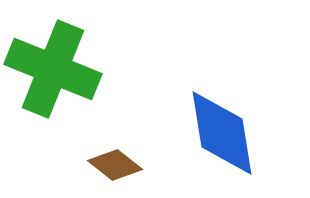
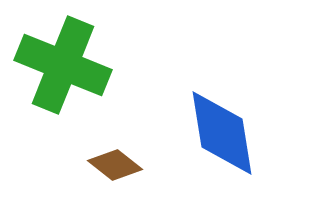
green cross: moved 10 px right, 4 px up
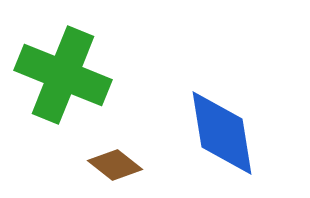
green cross: moved 10 px down
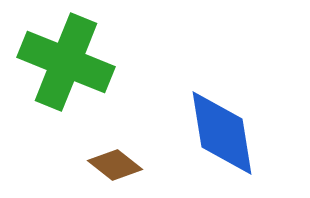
green cross: moved 3 px right, 13 px up
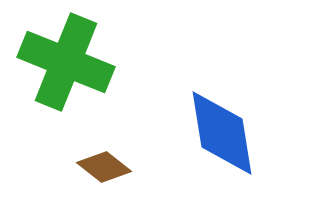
brown diamond: moved 11 px left, 2 px down
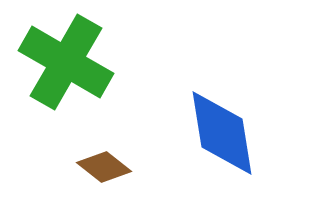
green cross: rotated 8 degrees clockwise
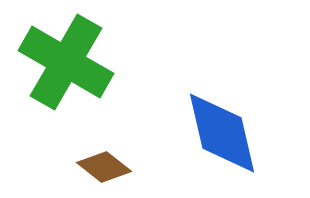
blue diamond: rotated 4 degrees counterclockwise
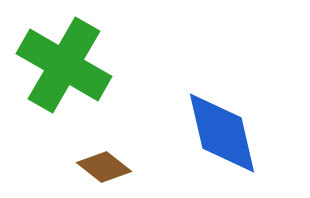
green cross: moved 2 px left, 3 px down
